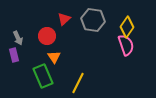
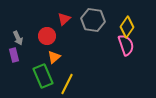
orange triangle: rotated 24 degrees clockwise
yellow line: moved 11 px left, 1 px down
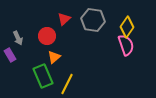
purple rectangle: moved 4 px left; rotated 16 degrees counterclockwise
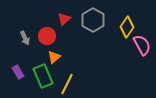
gray hexagon: rotated 20 degrees clockwise
gray arrow: moved 7 px right
pink semicircle: moved 16 px right; rotated 10 degrees counterclockwise
purple rectangle: moved 8 px right, 17 px down
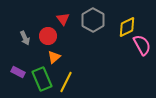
red triangle: moved 1 px left; rotated 24 degrees counterclockwise
yellow diamond: rotated 30 degrees clockwise
red circle: moved 1 px right
purple rectangle: rotated 32 degrees counterclockwise
green rectangle: moved 1 px left, 3 px down
yellow line: moved 1 px left, 2 px up
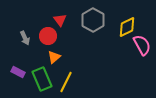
red triangle: moved 3 px left, 1 px down
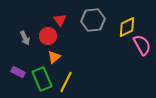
gray hexagon: rotated 25 degrees clockwise
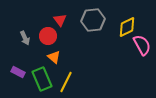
orange triangle: rotated 40 degrees counterclockwise
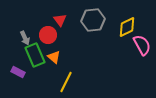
red circle: moved 1 px up
green rectangle: moved 7 px left, 24 px up
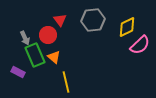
pink semicircle: moved 2 px left; rotated 75 degrees clockwise
yellow line: rotated 40 degrees counterclockwise
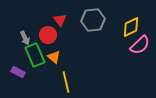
yellow diamond: moved 4 px right
